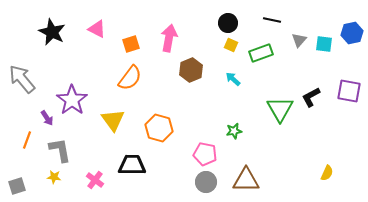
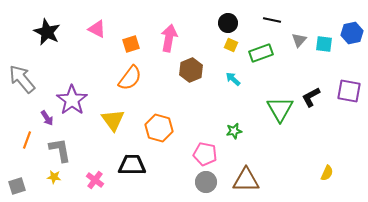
black star: moved 5 px left
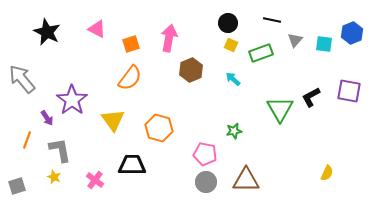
blue hexagon: rotated 10 degrees counterclockwise
gray triangle: moved 4 px left
yellow star: rotated 16 degrees clockwise
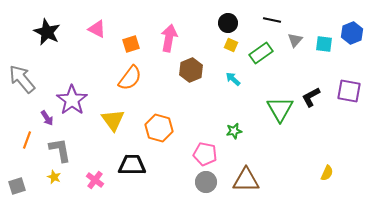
green rectangle: rotated 15 degrees counterclockwise
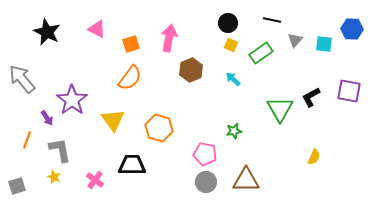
blue hexagon: moved 4 px up; rotated 25 degrees clockwise
yellow semicircle: moved 13 px left, 16 px up
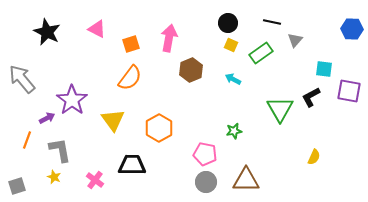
black line: moved 2 px down
cyan square: moved 25 px down
cyan arrow: rotated 14 degrees counterclockwise
purple arrow: rotated 84 degrees counterclockwise
orange hexagon: rotated 16 degrees clockwise
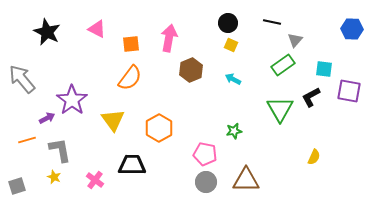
orange square: rotated 12 degrees clockwise
green rectangle: moved 22 px right, 12 px down
orange line: rotated 54 degrees clockwise
